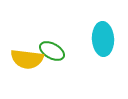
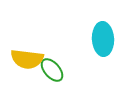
green ellipse: moved 19 px down; rotated 20 degrees clockwise
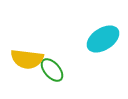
cyan ellipse: rotated 60 degrees clockwise
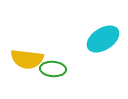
green ellipse: moved 1 px right, 1 px up; rotated 45 degrees counterclockwise
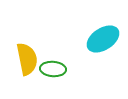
yellow semicircle: rotated 108 degrees counterclockwise
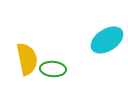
cyan ellipse: moved 4 px right, 1 px down
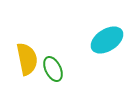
green ellipse: rotated 60 degrees clockwise
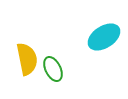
cyan ellipse: moved 3 px left, 3 px up
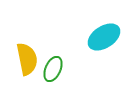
green ellipse: rotated 50 degrees clockwise
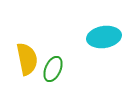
cyan ellipse: rotated 24 degrees clockwise
